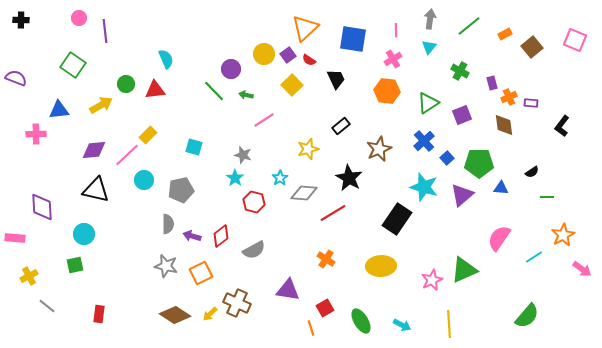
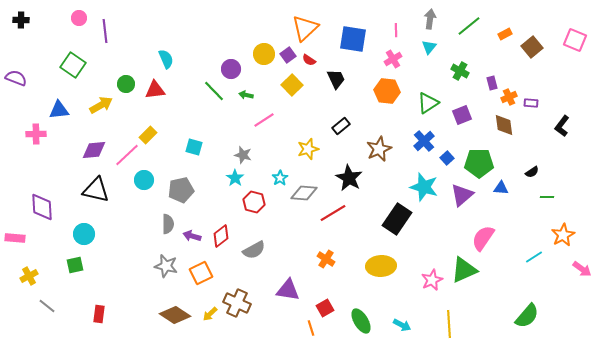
pink semicircle at (499, 238): moved 16 px left
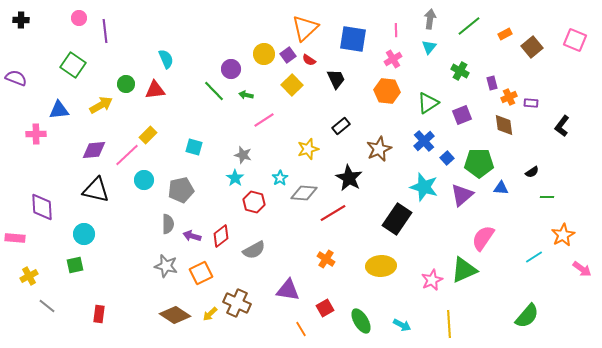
orange line at (311, 328): moved 10 px left, 1 px down; rotated 14 degrees counterclockwise
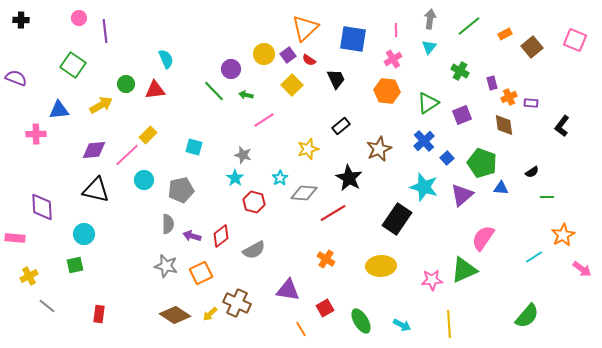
green pentagon at (479, 163): moved 3 px right; rotated 20 degrees clockwise
pink star at (432, 280): rotated 20 degrees clockwise
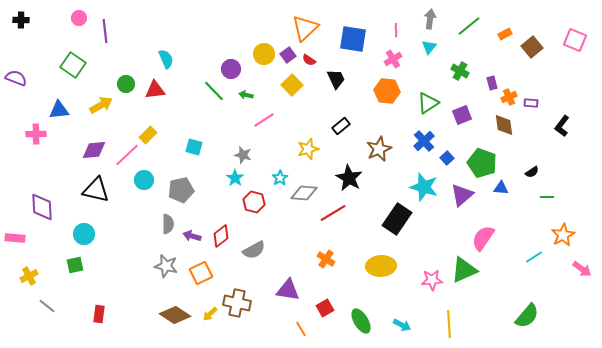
brown cross at (237, 303): rotated 12 degrees counterclockwise
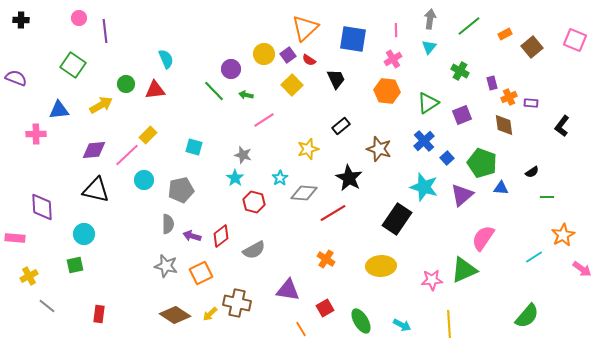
brown star at (379, 149): rotated 30 degrees counterclockwise
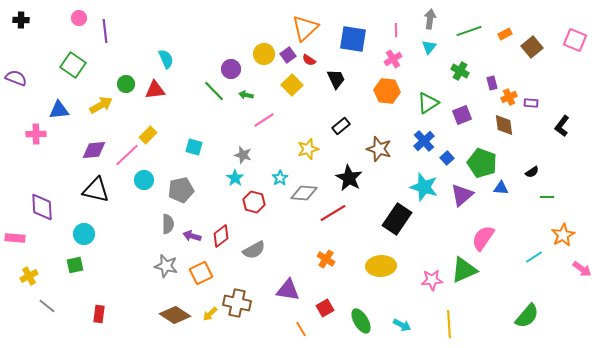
green line at (469, 26): moved 5 px down; rotated 20 degrees clockwise
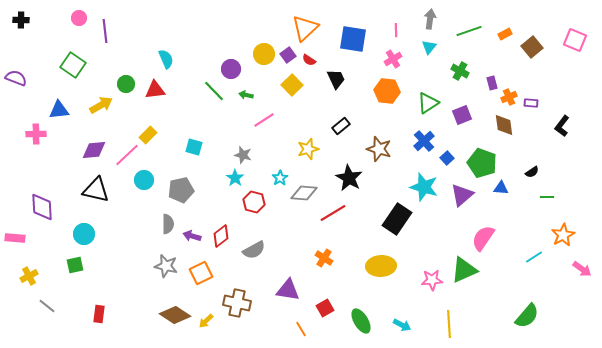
orange cross at (326, 259): moved 2 px left, 1 px up
yellow arrow at (210, 314): moved 4 px left, 7 px down
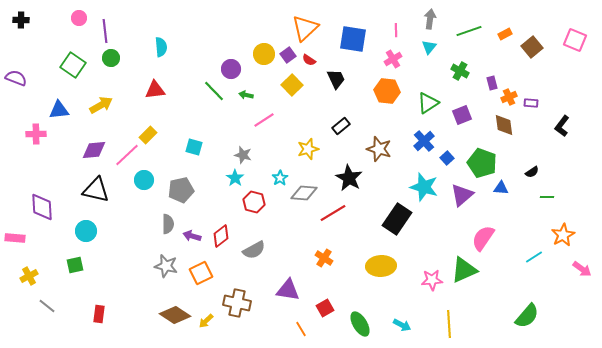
cyan semicircle at (166, 59): moved 5 px left, 12 px up; rotated 18 degrees clockwise
green circle at (126, 84): moved 15 px left, 26 px up
cyan circle at (84, 234): moved 2 px right, 3 px up
green ellipse at (361, 321): moved 1 px left, 3 px down
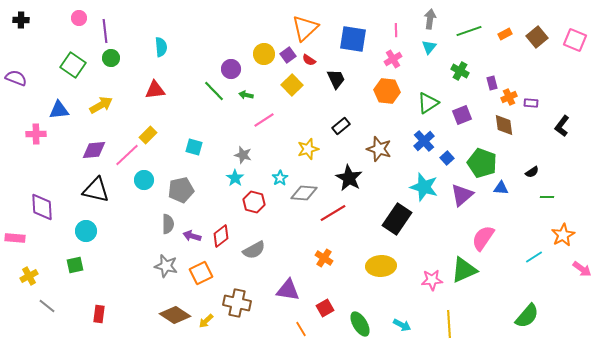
brown square at (532, 47): moved 5 px right, 10 px up
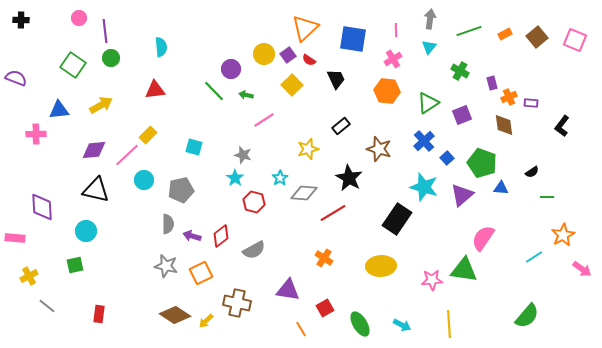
green triangle at (464, 270): rotated 32 degrees clockwise
